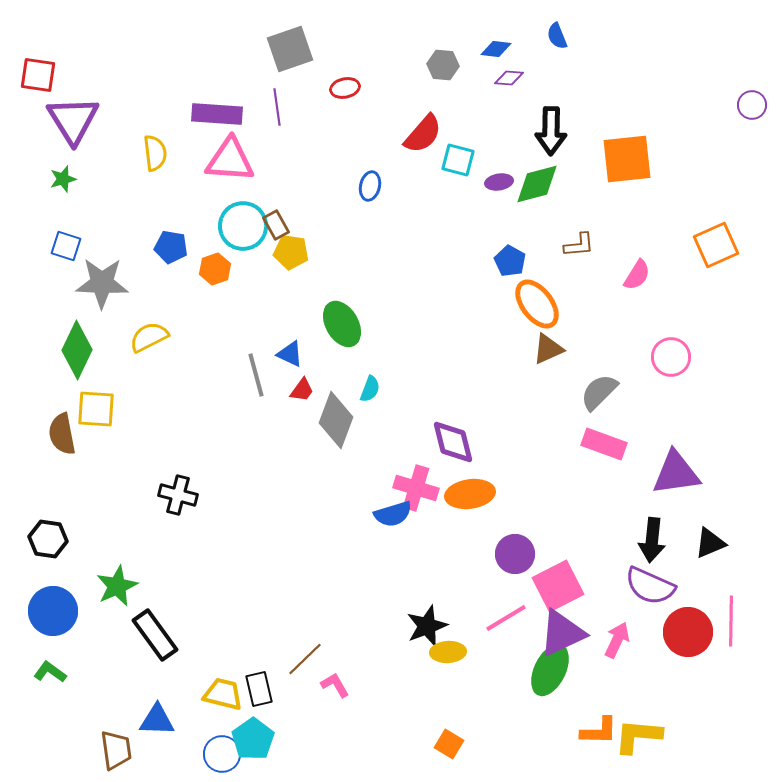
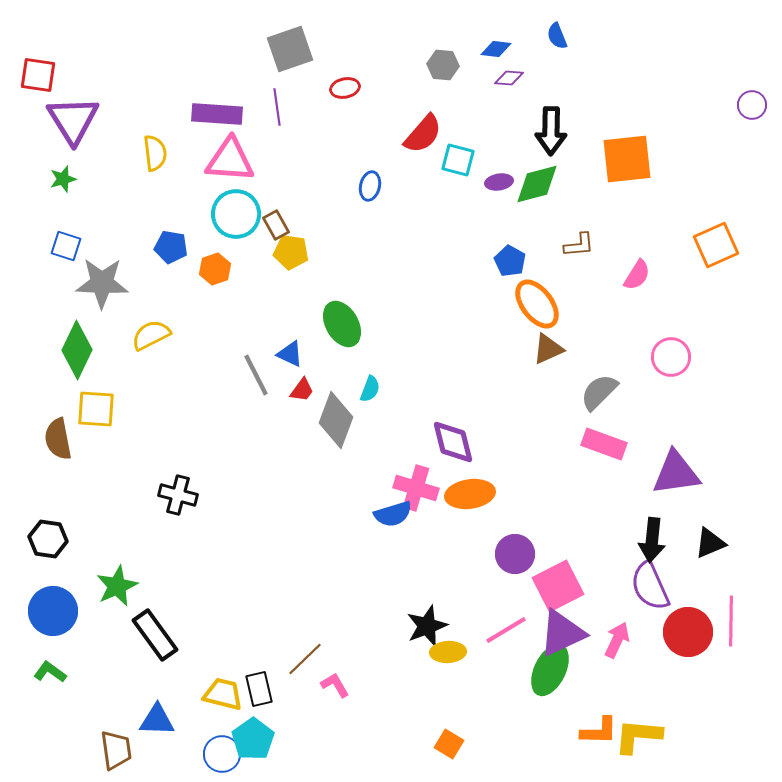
cyan circle at (243, 226): moved 7 px left, 12 px up
yellow semicircle at (149, 337): moved 2 px right, 2 px up
gray line at (256, 375): rotated 12 degrees counterclockwise
brown semicircle at (62, 434): moved 4 px left, 5 px down
purple semicircle at (650, 586): rotated 42 degrees clockwise
pink line at (506, 618): moved 12 px down
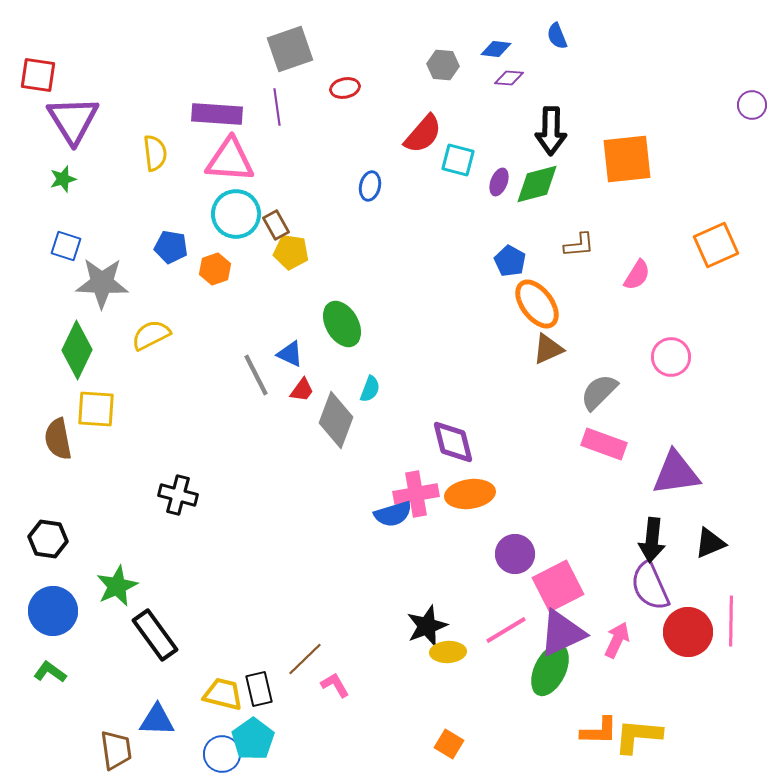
purple ellipse at (499, 182): rotated 60 degrees counterclockwise
pink cross at (416, 488): moved 6 px down; rotated 27 degrees counterclockwise
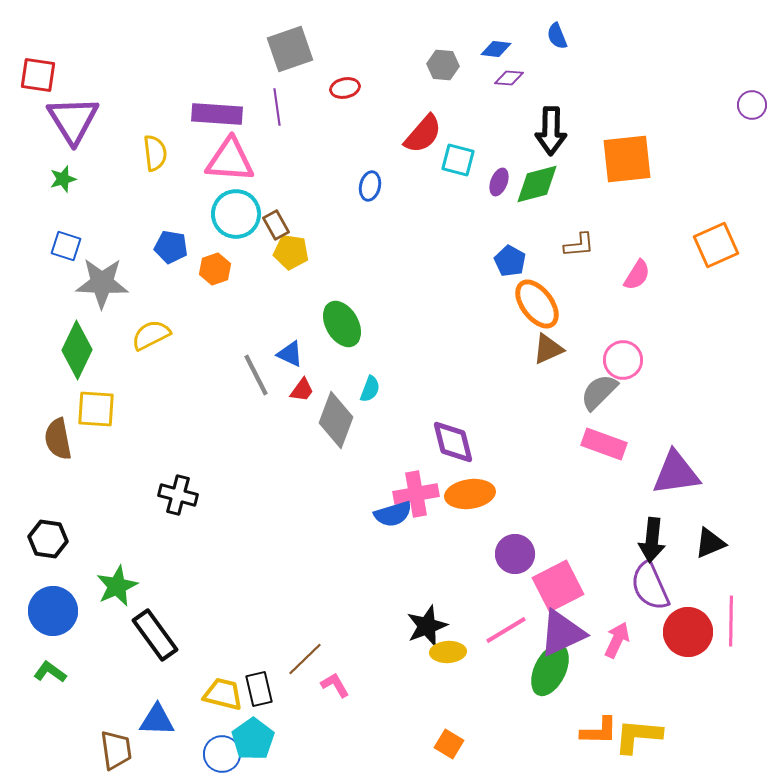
pink circle at (671, 357): moved 48 px left, 3 px down
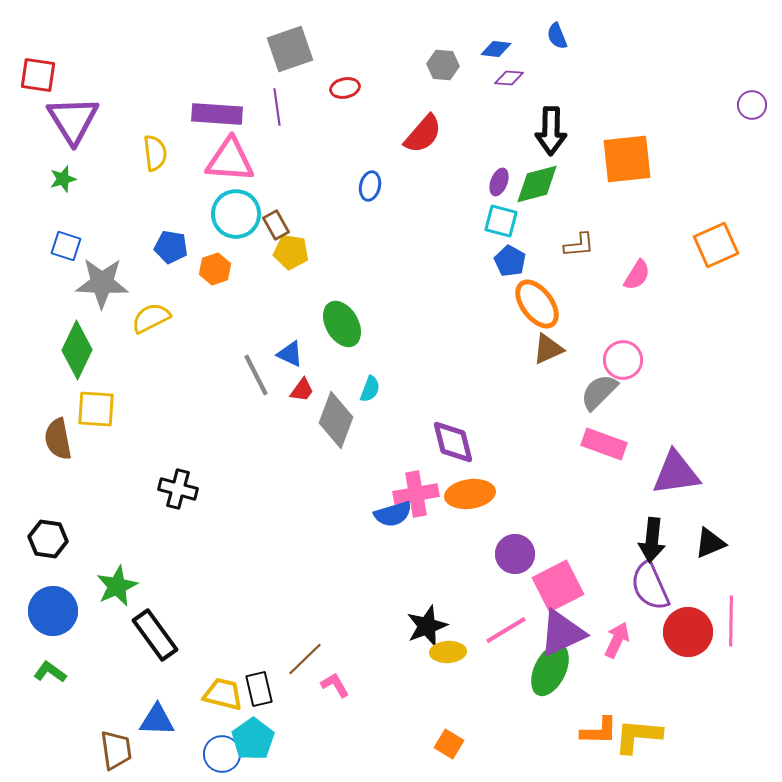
cyan square at (458, 160): moved 43 px right, 61 px down
yellow semicircle at (151, 335): moved 17 px up
black cross at (178, 495): moved 6 px up
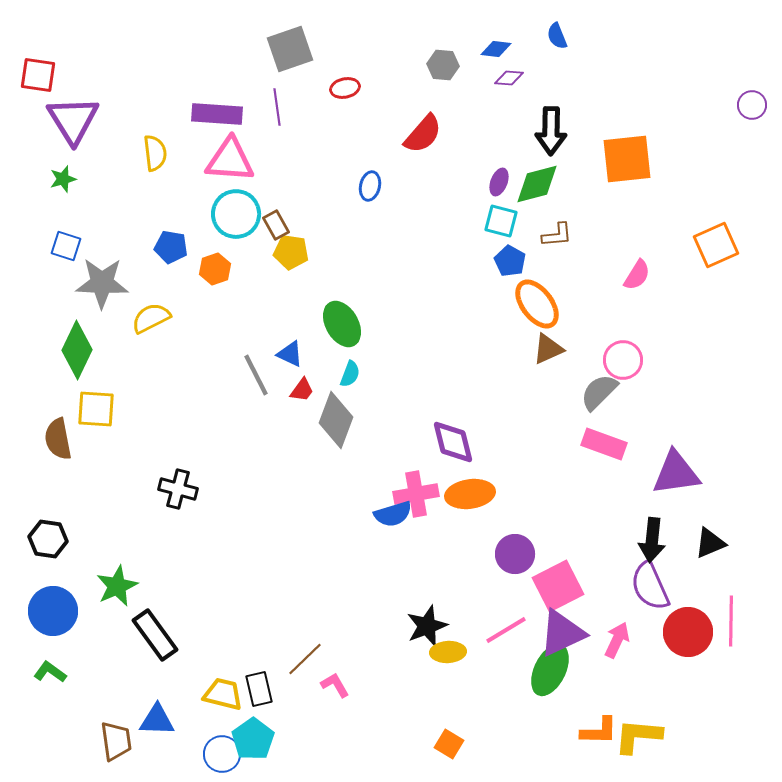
brown L-shape at (579, 245): moved 22 px left, 10 px up
cyan semicircle at (370, 389): moved 20 px left, 15 px up
brown trapezoid at (116, 750): moved 9 px up
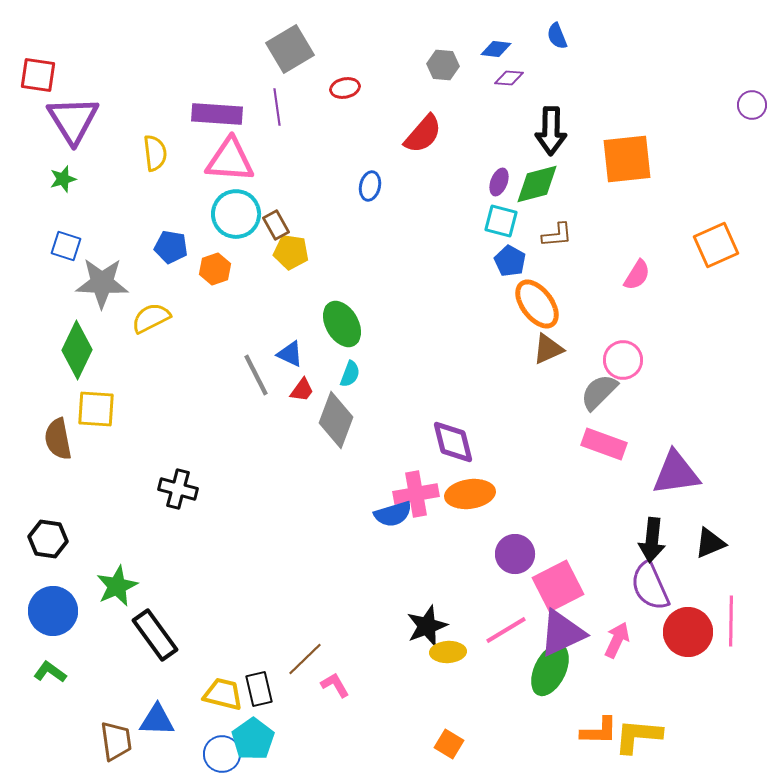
gray square at (290, 49): rotated 12 degrees counterclockwise
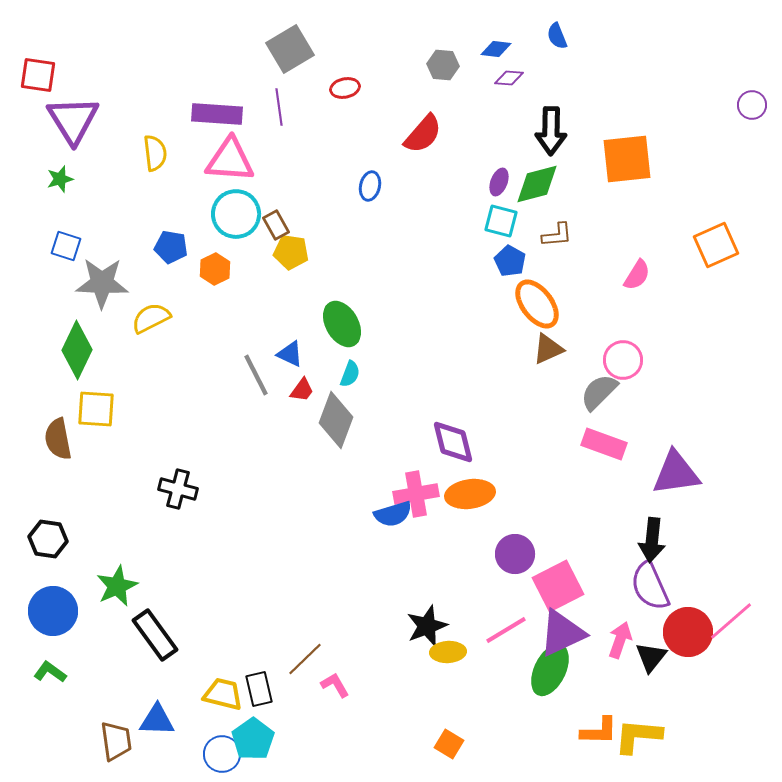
purple line at (277, 107): moved 2 px right
green star at (63, 179): moved 3 px left
orange hexagon at (215, 269): rotated 8 degrees counterclockwise
black triangle at (710, 543): moved 59 px left, 114 px down; rotated 28 degrees counterclockwise
pink line at (731, 621): rotated 48 degrees clockwise
pink arrow at (617, 640): moved 3 px right; rotated 6 degrees counterclockwise
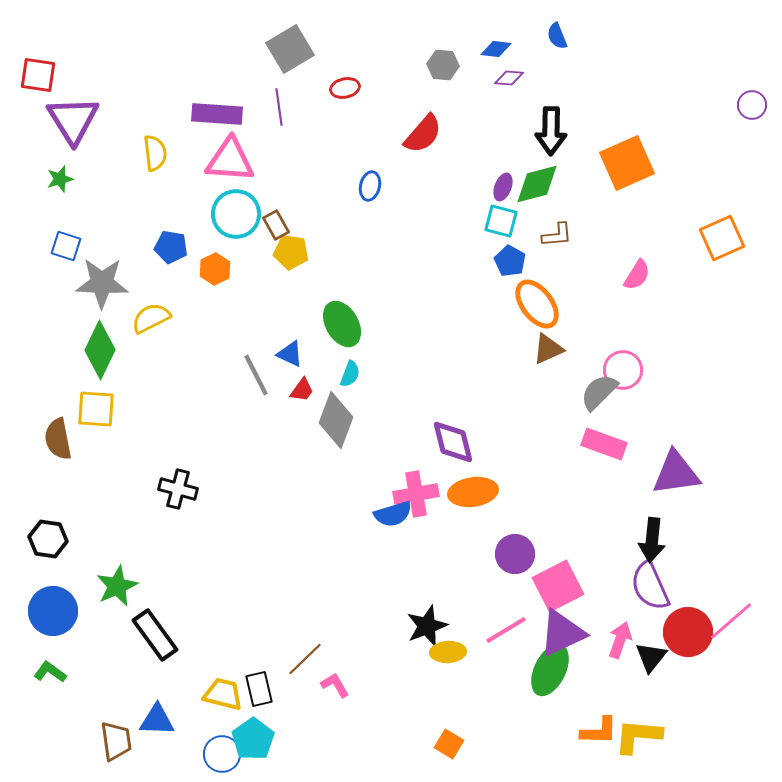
orange square at (627, 159): moved 4 px down; rotated 18 degrees counterclockwise
purple ellipse at (499, 182): moved 4 px right, 5 px down
orange square at (716, 245): moved 6 px right, 7 px up
green diamond at (77, 350): moved 23 px right
pink circle at (623, 360): moved 10 px down
orange ellipse at (470, 494): moved 3 px right, 2 px up
